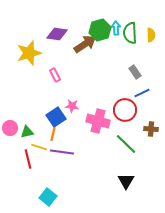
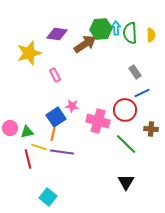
green hexagon: moved 1 px right, 1 px up; rotated 10 degrees clockwise
black triangle: moved 1 px down
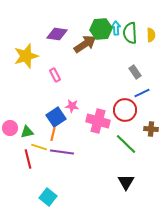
yellow star: moved 3 px left, 3 px down
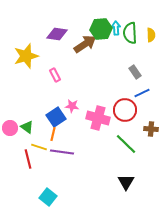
pink cross: moved 3 px up
green triangle: moved 5 px up; rotated 48 degrees clockwise
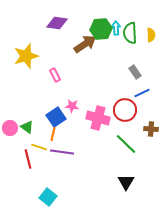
purple diamond: moved 11 px up
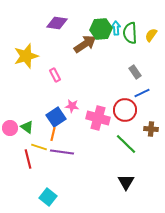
yellow semicircle: rotated 144 degrees counterclockwise
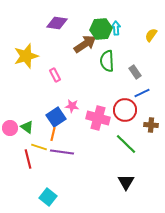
green semicircle: moved 23 px left, 28 px down
brown cross: moved 4 px up
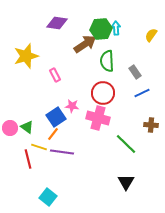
red circle: moved 22 px left, 17 px up
orange line: rotated 24 degrees clockwise
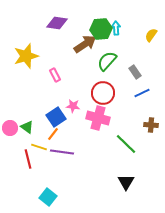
green semicircle: rotated 45 degrees clockwise
pink star: moved 1 px right
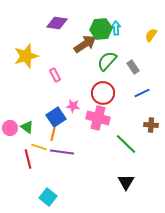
gray rectangle: moved 2 px left, 5 px up
orange line: rotated 24 degrees counterclockwise
